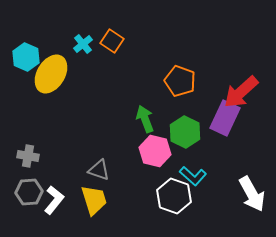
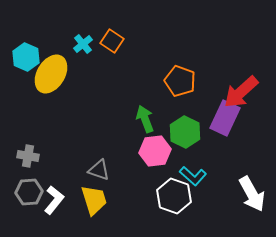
pink hexagon: rotated 20 degrees counterclockwise
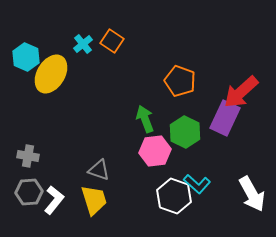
cyan L-shape: moved 4 px right, 8 px down
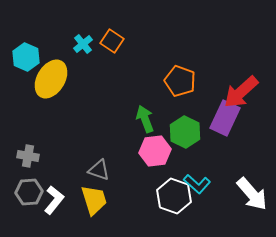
yellow ellipse: moved 5 px down
white arrow: rotated 12 degrees counterclockwise
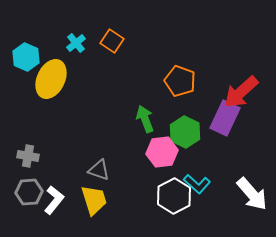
cyan cross: moved 7 px left, 1 px up
yellow ellipse: rotated 6 degrees counterclockwise
pink hexagon: moved 7 px right, 1 px down
white hexagon: rotated 12 degrees clockwise
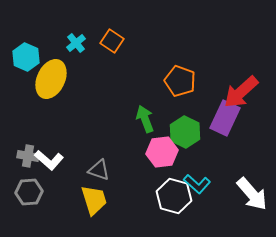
white hexagon: rotated 16 degrees counterclockwise
white L-shape: moved 5 px left, 40 px up; rotated 92 degrees clockwise
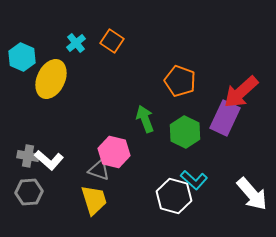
cyan hexagon: moved 4 px left
pink hexagon: moved 48 px left; rotated 20 degrees clockwise
cyan L-shape: moved 3 px left, 4 px up
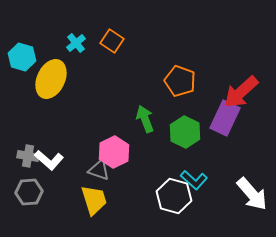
cyan hexagon: rotated 8 degrees counterclockwise
pink hexagon: rotated 20 degrees clockwise
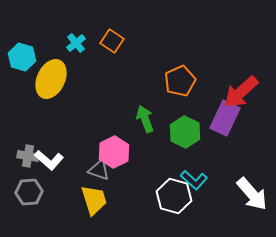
orange pentagon: rotated 28 degrees clockwise
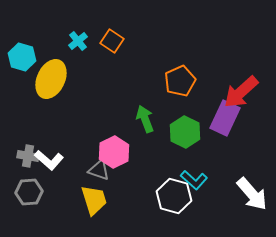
cyan cross: moved 2 px right, 2 px up
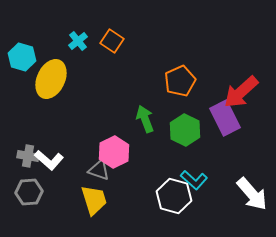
purple rectangle: rotated 52 degrees counterclockwise
green hexagon: moved 2 px up
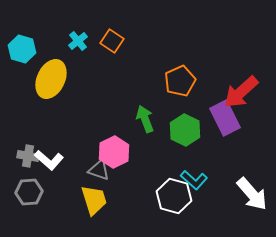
cyan hexagon: moved 8 px up
